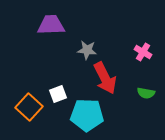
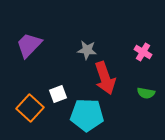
purple trapezoid: moved 22 px left, 20 px down; rotated 44 degrees counterclockwise
red arrow: rotated 8 degrees clockwise
orange square: moved 1 px right, 1 px down
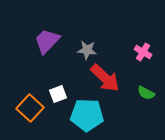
purple trapezoid: moved 18 px right, 4 px up
red arrow: rotated 28 degrees counterclockwise
green semicircle: rotated 18 degrees clockwise
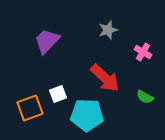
gray star: moved 21 px right, 20 px up; rotated 24 degrees counterclockwise
green semicircle: moved 1 px left, 4 px down
orange square: rotated 28 degrees clockwise
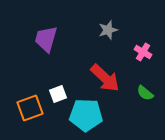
purple trapezoid: moved 1 px left, 2 px up; rotated 28 degrees counterclockwise
green semicircle: moved 4 px up; rotated 12 degrees clockwise
cyan pentagon: moved 1 px left
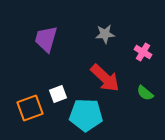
gray star: moved 3 px left, 4 px down; rotated 12 degrees clockwise
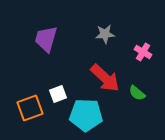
green semicircle: moved 8 px left
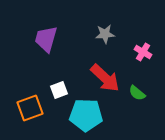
white square: moved 1 px right, 4 px up
